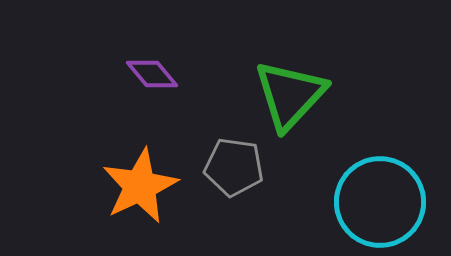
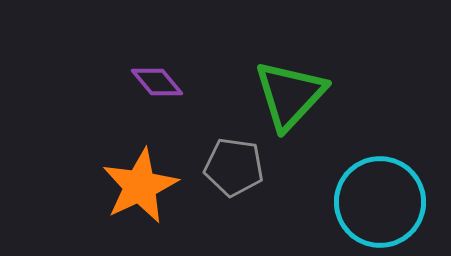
purple diamond: moved 5 px right, 8 px down
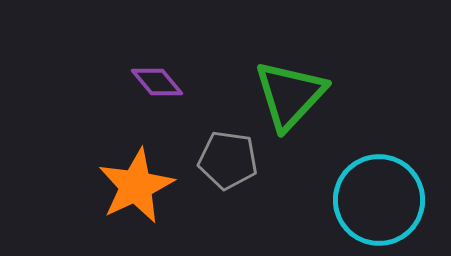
gray pentagon: moved 6 px left, 7 px up
orange star: moved 4 px left
cyan circle: moved 1 px left, 2 px up
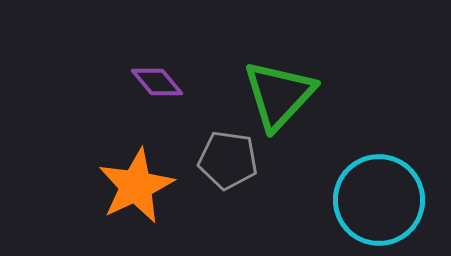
green triangle: moved 11 px left
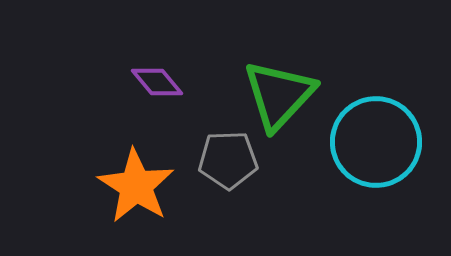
gray pentagon: rotated 10 degrees counterclockwise
orange star: rotated 14 degrees counterclockwise
cyan circle: moved 3 px left, 58 px up
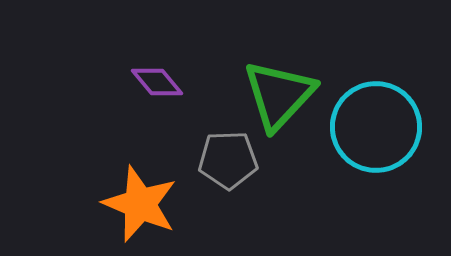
cyan circle: moved 15 px up
orange star: moved 4 px right, 18 px down; rotated 10 degrees counterclockwise
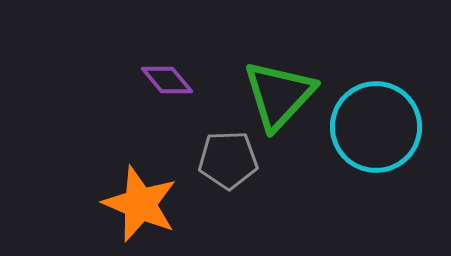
purple diamond: moved 10 px right, 2 px up
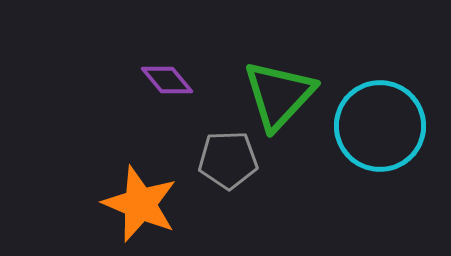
cyan circle: moved 4 px right, 1 px up
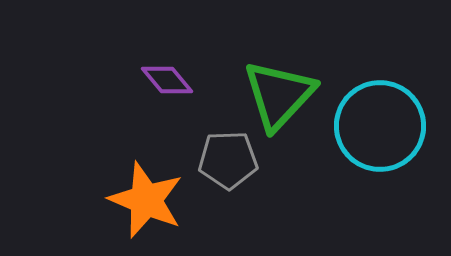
orange star: moved 6 px right, 4 px up
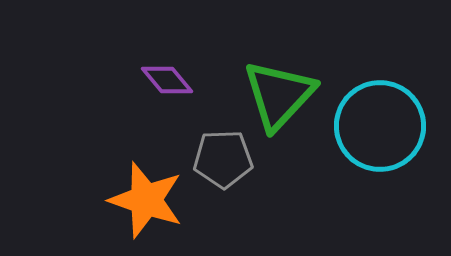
gray pentagon: moved 5 px left, 1 px up
orange star: rotated 4 degrees counterclockwise
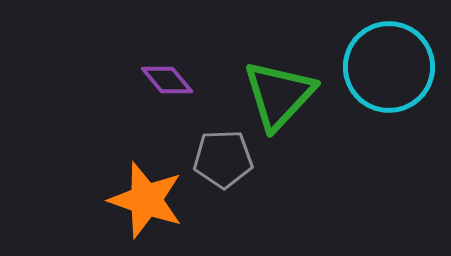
cyan circle: moved 9 px right, 59 px up
